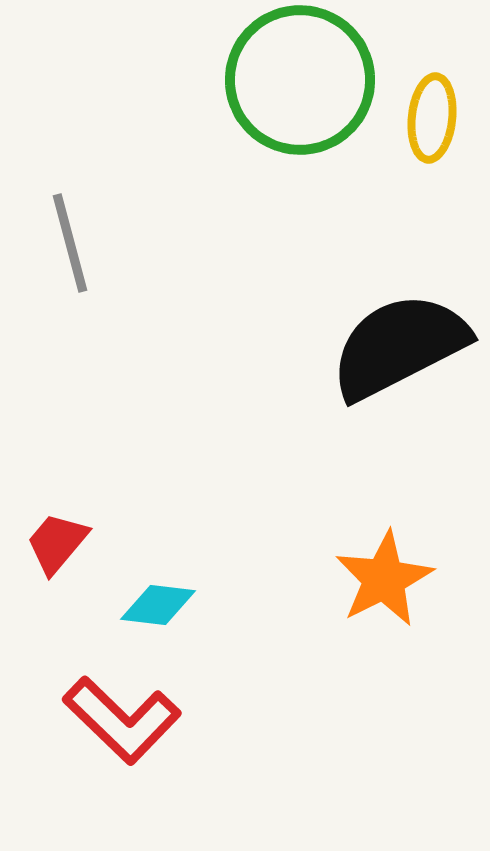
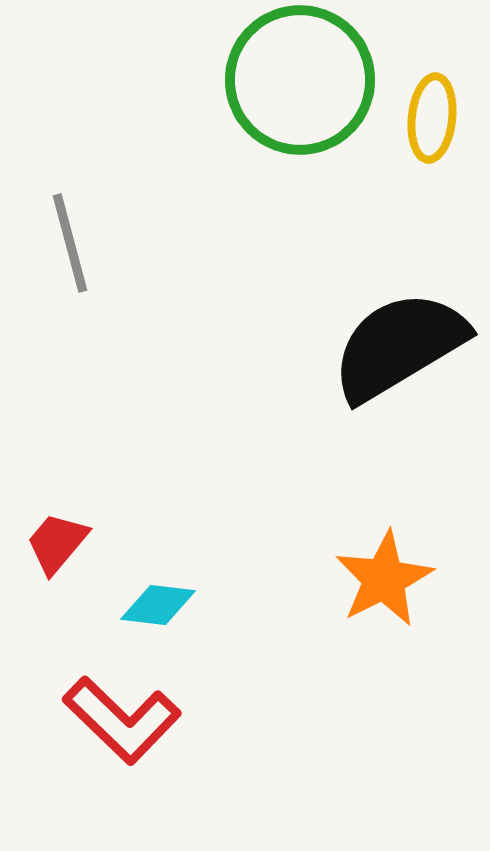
black semicircle: rotated 4 degrees counterclockwise
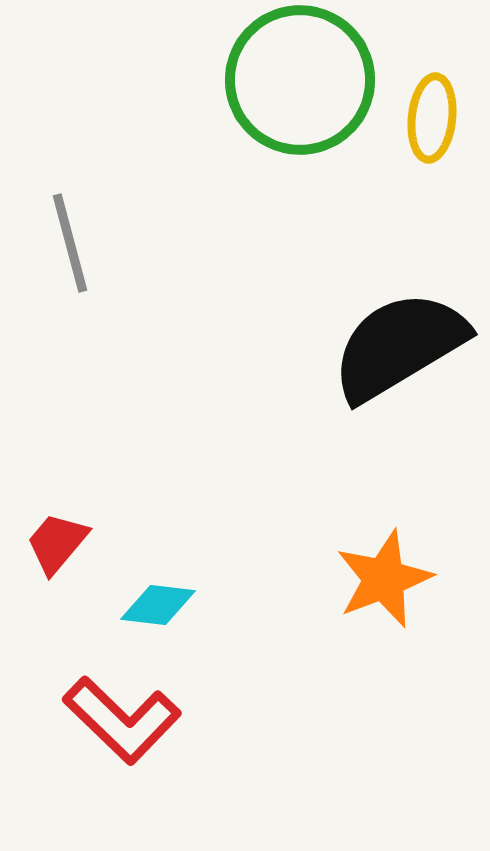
orange star: rotated 6 degrees clockwise
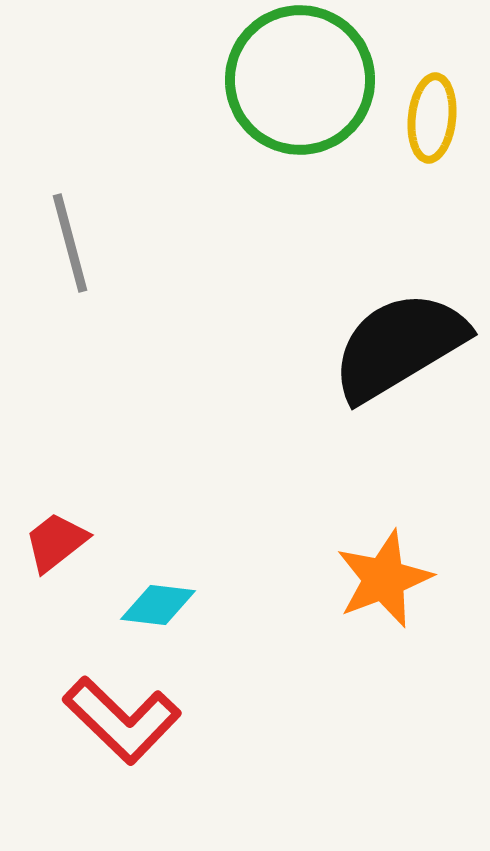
red trapezoid: moved 1 px left, 1 px up; rotated 12 degrees clockwise
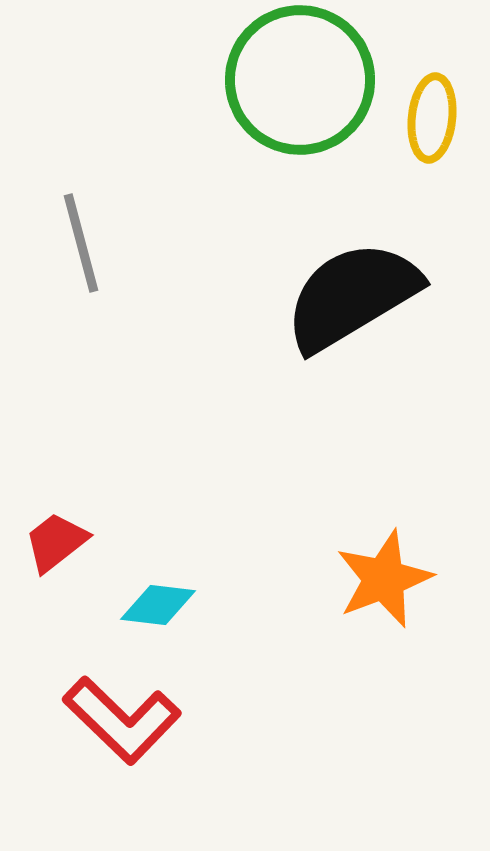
gray line: moved 11 px right
black semicircle: moved 47 px left, 50 px up
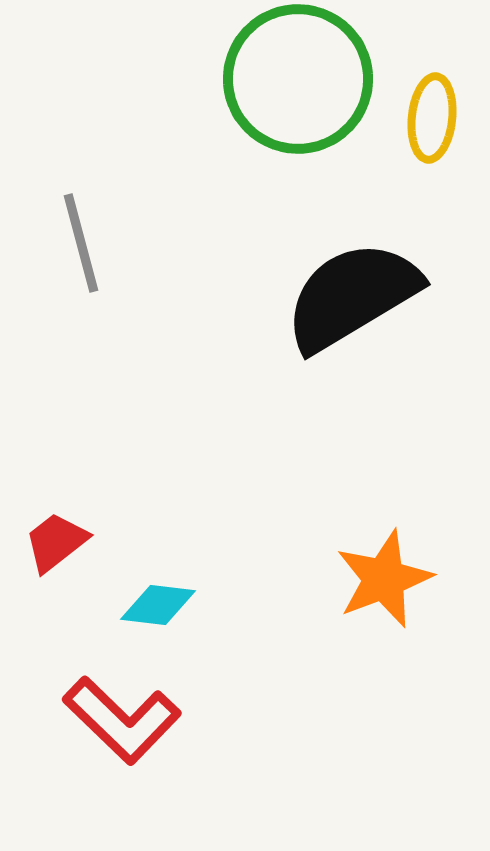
green circle: moved 2 px left, 1 px up
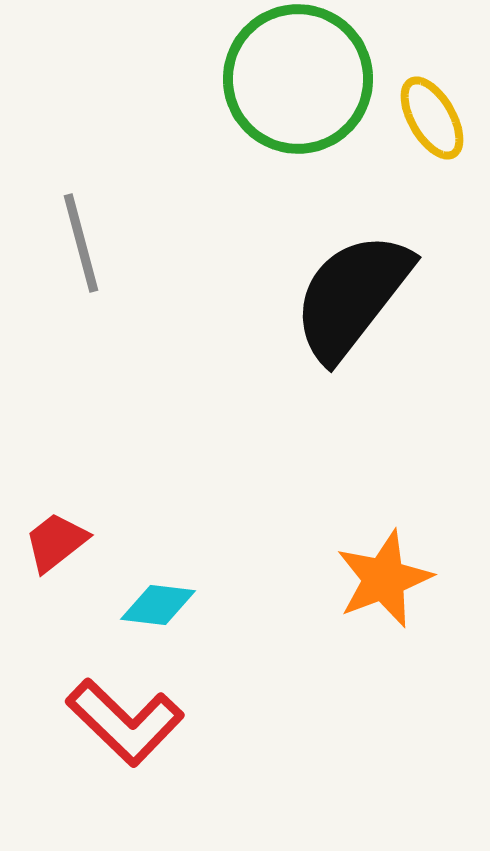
yellow ellipse: rotated 36 degrees counterclockwise
black semicircle: rotated 21 degrees counterclockwise
red L-shape: moved 3 px right, 2 px down
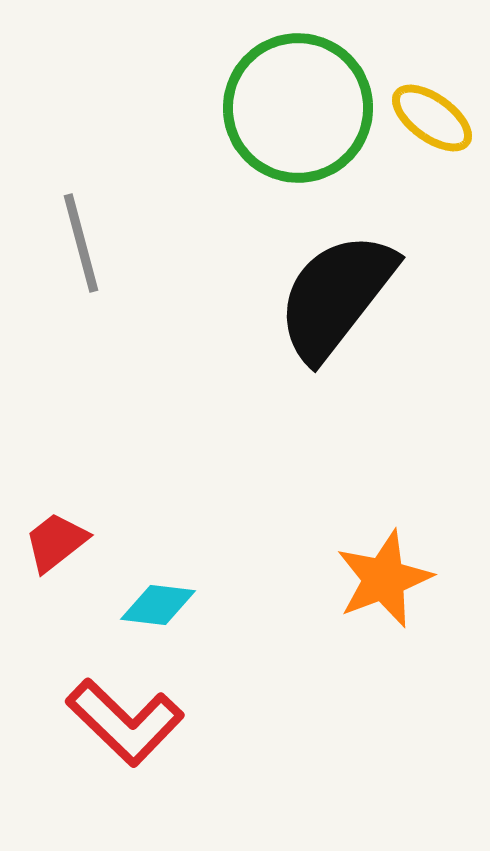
green circle: moved 29 px down
yellow ellipse: rotated 24 degrees counterclockwise
black semicircle: moved 16 px left
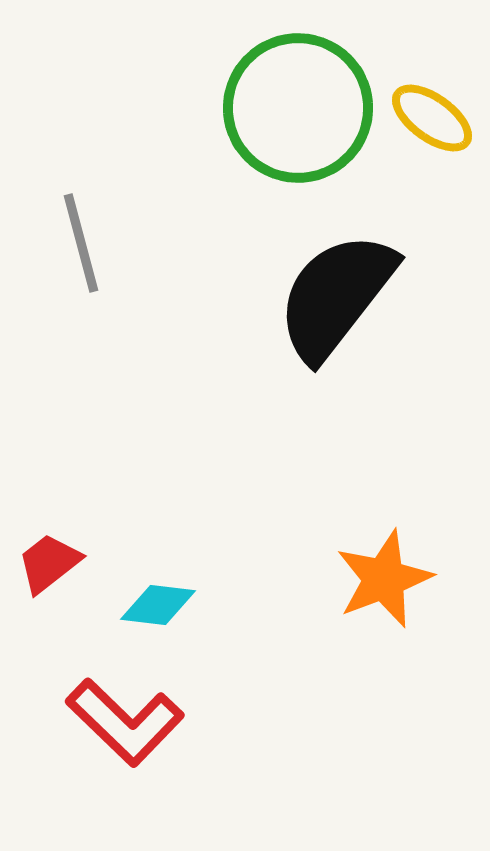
red trapezoid: moved 7 px left, 21 px down
